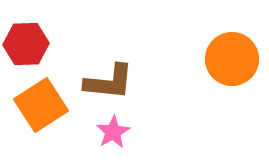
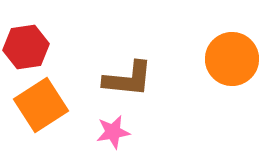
red hexagon: moved 3 px down; rotated 6 degrees counterclockwise
brown L-shape: moved 19 px right, 3 px up
pink star: rotated 20 degrees clockwise
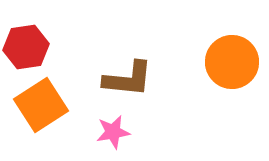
orange circle: moved 3 px down
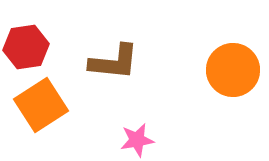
orange circle: moved 1 px right, 8 px down
brown L-shape: moved 14 px left, 17 px up
pink star: moved 24 px right, 8 px down
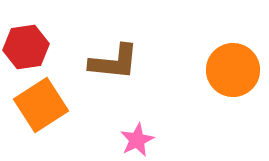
pink star: rotated 16 degrees counterclockwise
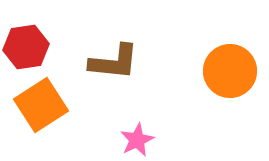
orange circle: moved 3 px left, 1 px down
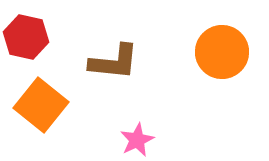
red hexagon: moved 10 px up; rotated 21 degrees clockwise
orange circle: moved 8 px left, 19 px up
orange square: rotated 18 degrees counterclockwise
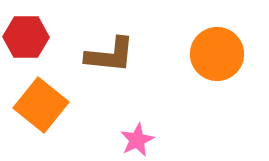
red hexagon: rotated 12 degrees counterclockwise
orange circle: moved 5 px left, 2 px down
brown L-shape: moved 4 px left, 7 px up
